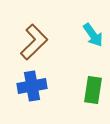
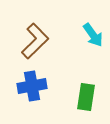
brown L-shape: moved 1 px right, 1 px up
green rectangle: moved 7 px left, 7 px down
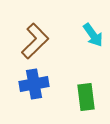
blue cross: moved 2 px right, 2 px up
green rectangle: rotated 16 degrees counterclockwise
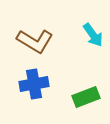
brown L-shape: rotated 75 degrees clockwise
green rectangle: rotated 76 degrees clockwise
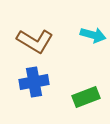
cyan arrow: rotated 40 degrees counterclockwise
blue cross: moved 2 px up
